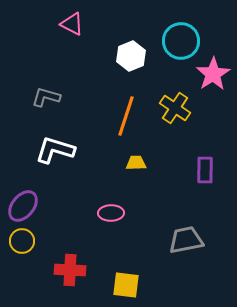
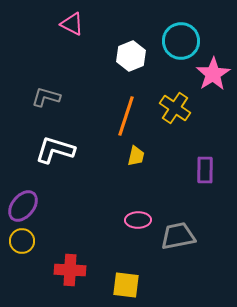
yellow trapezoid: moved 7 px up; rotated 105 degrees clockwise
pink ellipse: moved 27 px right, 7 px down
gray trapezoid: moved 8 px left, 4 px up
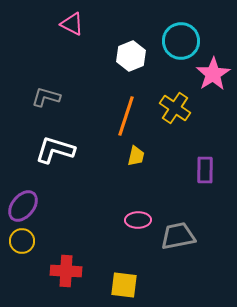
red cross: moved 4 px left, 1 px down
yellow square: moved 2 px left
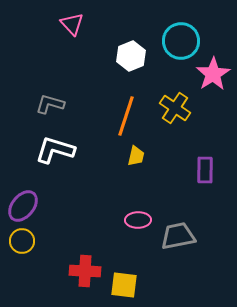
pink triangle: rotated 20 degrees clockwise
gray L-shape: moved 4 px right, 7 px down
red cross: moved 19 px right
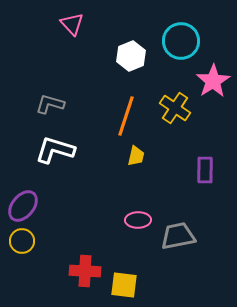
pink star: moved 7 px down
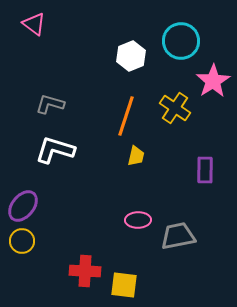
pink triangle: moved 38 px left; rotated 10 degrees counterclockwise
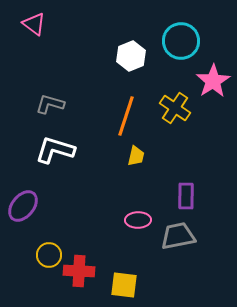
purple rectangle: moved 19 px left, 26 px down
yellow circle: moved 27 px right, 14 px down
red cross: moved 6 px left
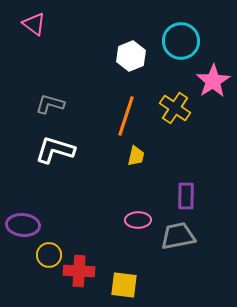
purple ellipse: moved 19 px down; rotated 56 degrees clockwise
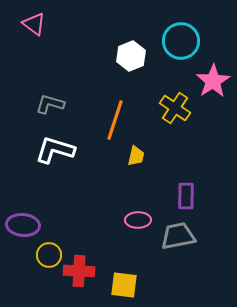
orange line: moved 11 px left, 4 px down
